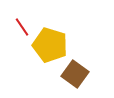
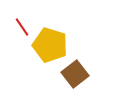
brown square: rotated 16 degrees clockwise
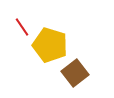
brown square: moved 1 px up
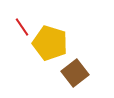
yellow pentagon: moved 2 px up
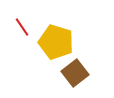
yellow pentagon: moved 6 px right, 1 px up
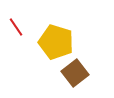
red line: moved 6 px left
